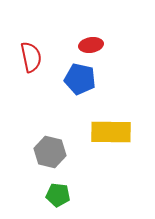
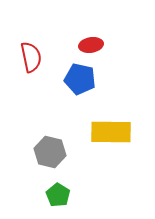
green pentagon: rotated 25 degrees clockwise
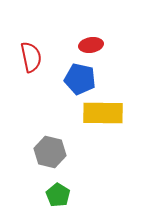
yellow rectangle: moved 8 px left, 19 px up
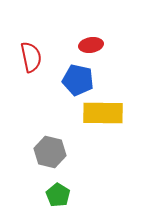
blue pentagon: moved 2 px left, 1 px down
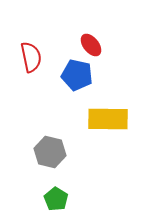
red ellipse: rotated 60 degrees clockwise
blue pentagon: moved 1 px left, 5 px up
yellow rectangle: moved 5 px right, 6 px down
green pentagon: moved 2 px left, 4 px down
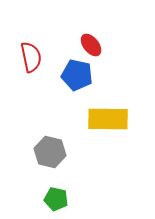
green pentagon: rotated 20 degrees counterclockwise
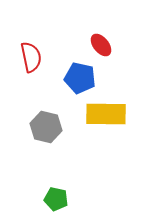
red ellipse: moved 10 px right
blue pentagon: moved 3 px right, 3 px down
yellow rectangle: moved 2 px left, 5 px up
gray hexagon: moved 4 px left, 25 px up
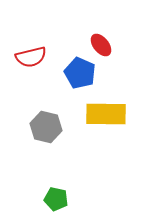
red semicircle: rotated 88 degrees clockwise
blue pentagon: moved 5 px up; rotated 12 degrees clockwise
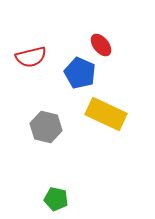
yellow rectangle: rotated 24 degrees clockwise
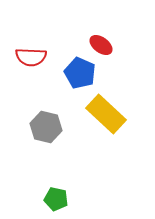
red ellipse: rotated 15 degrees counterclockwise
red semicircle: rotated 16 degrees clockwise
yellow rectangle: rotated 18 degrees clockwise
